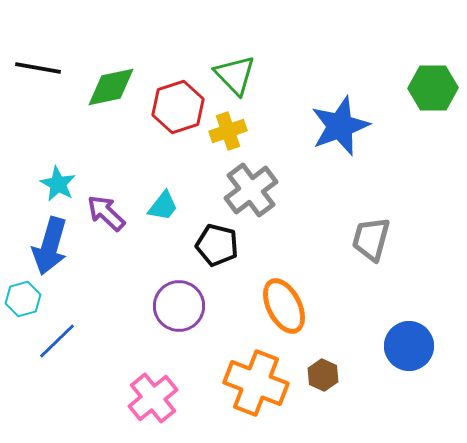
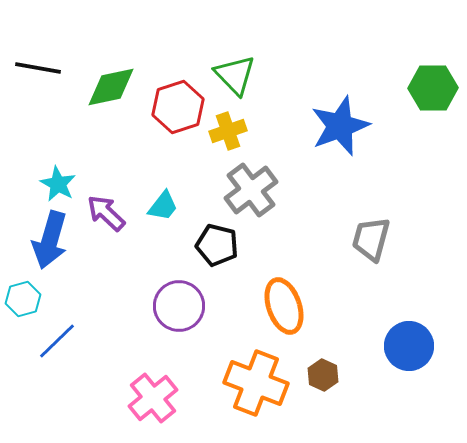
blue arrow: moved 6 px up
orange ellipse: rotated 8 degrees clockwise
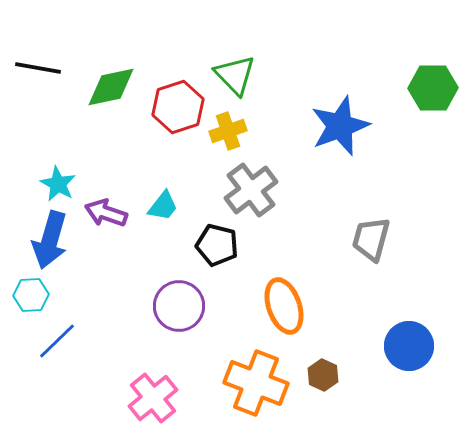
purple arrow: rotated 24 degrees counterclockwise
cyan hexagon: moved 8 px right, 4 px up; rotated 12 degrees clockwise
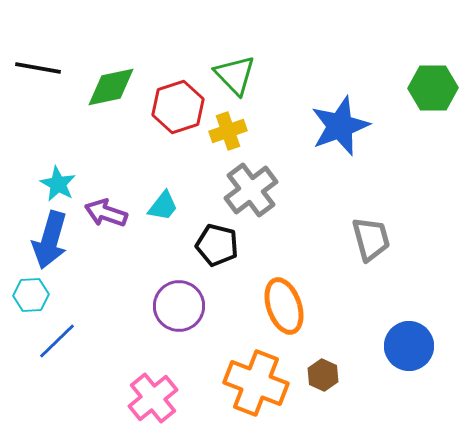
gray trapezoid: rotated 150 degrees clockwise
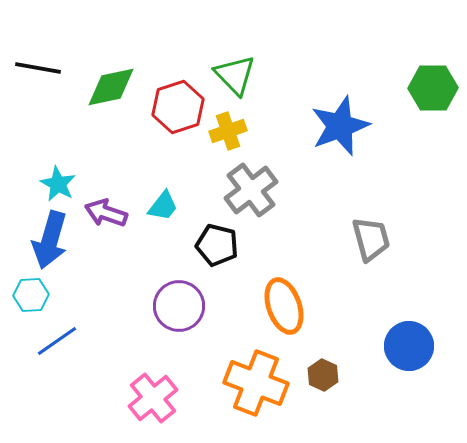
blue line: rotated 9 degrees clockwise
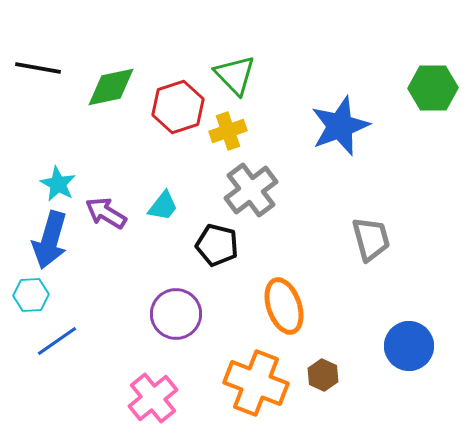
purple arrow: rotated 12 degrees clockwise
purple circle: moved 3 px left, 8 px down
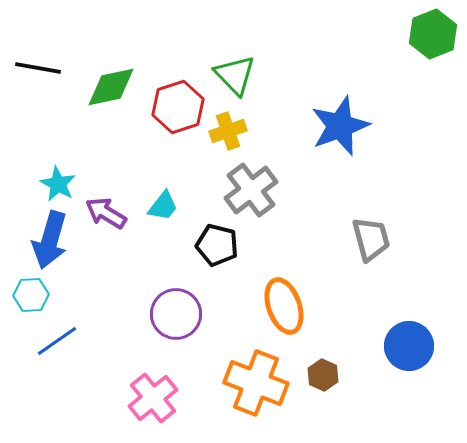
green hexagon: moved 54 px up; rotated 21 degrees counterclockwise
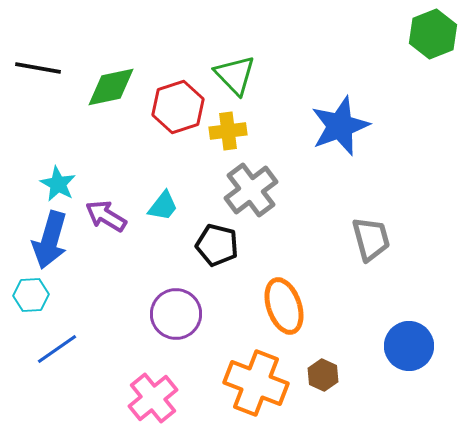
yellow cross: rotated 12 degrees clockwise
purple arrow: moved 3 px down
blue line: moved 8 px down
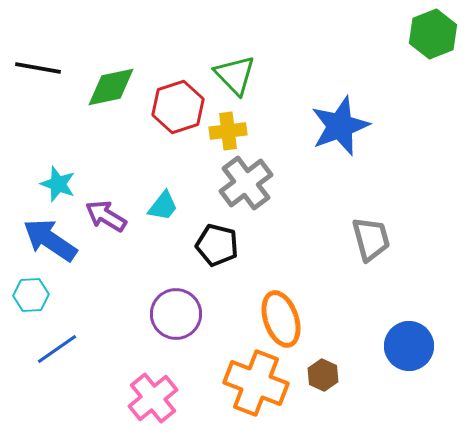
cyan star: rotated 9 degrees counterclockwise
gray cross: moved 5 px left, 7 px up
blue arrow: rotated 108 degrees clockwise
orange ellipse: moved 3 px left, 13 px down
